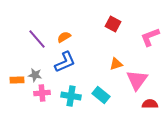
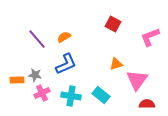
blue L-shape: moved 1 px right, 2 px down
pink cross: rotated 21 degrees counterclockwise
red semicircle: moved 3 px left
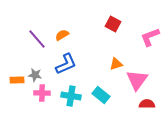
orange semicircle: moved 2 px left, 2 px up
pink cross: rotated 28 degrees clockwise
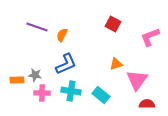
orange semicircle: rotated 32 degrees counterclockwise
purple line: moved 12 px up; rotated 30 degrees counterclockwise
cyan cross: moved 5 px up
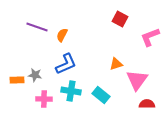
red square: moved 7 px right, 5 px up
pink cross: moved 2 px right, 6 px down
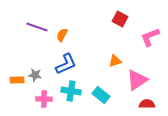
orange triangle: moved 1 px left, 3 px up
pink triangle: rotated 20 degrees clockwise
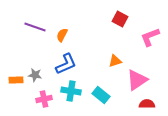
purple line: moved 2 px left
orange rectangle: moved 1 px left
pink cross: rotated 14 degrees counterclockwise
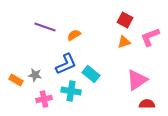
red square: moved 5 px right, 1 px down
purple line: moved 10 px right
orange semicircle: moved 12 px right; rotated 32 degrees clockwise
orange triangle: moved 9 px right, 19 px up
orange rectangle: rotated 32 degrees clockwise
cyan rectangle: moved 10 px left, 21 px up
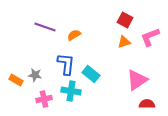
blue L-shape: rotated 60 degrees counterclockwise
